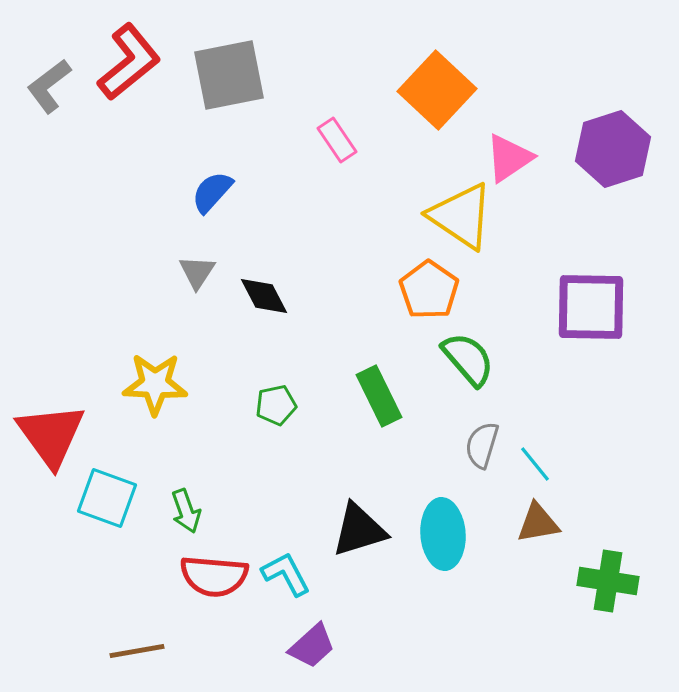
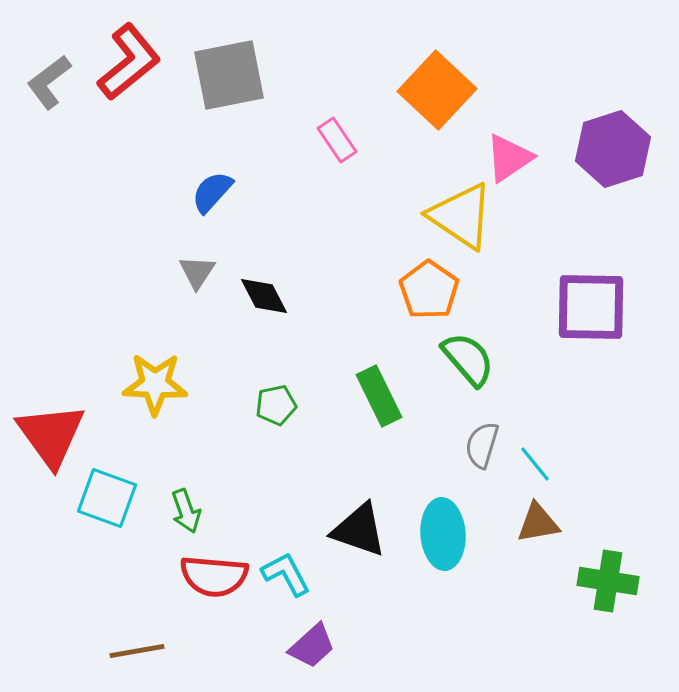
gray L-shape: moved 4 px up
black triangle: rotated 36 degrees clockwise
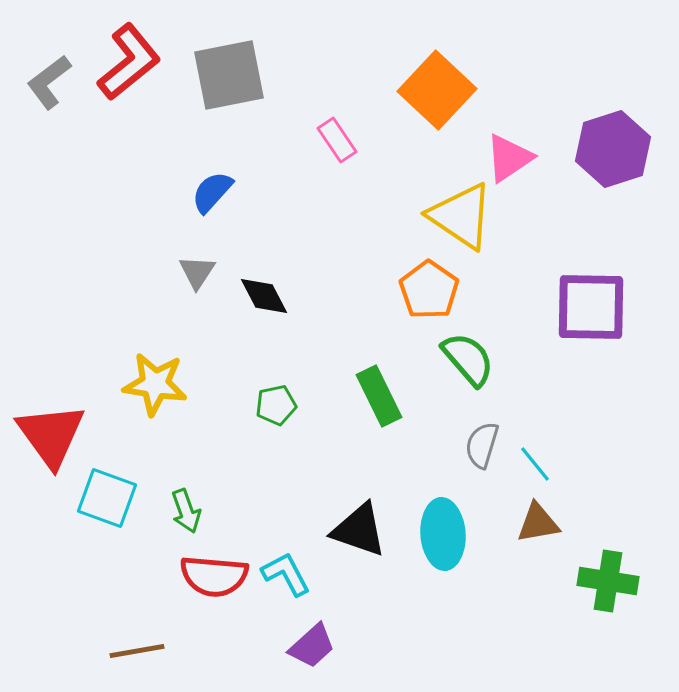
yellow star: rotated 6 degrees clockwise
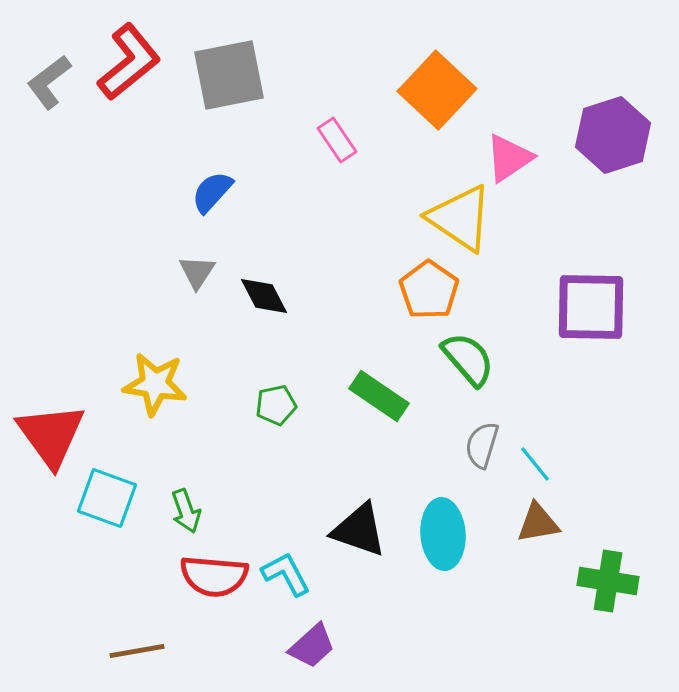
purple hexagon: moved 14 px up
yellow triangle: moved 1 px left, 2 px down
green rectangle: rotated 30 degrees counterclockwise
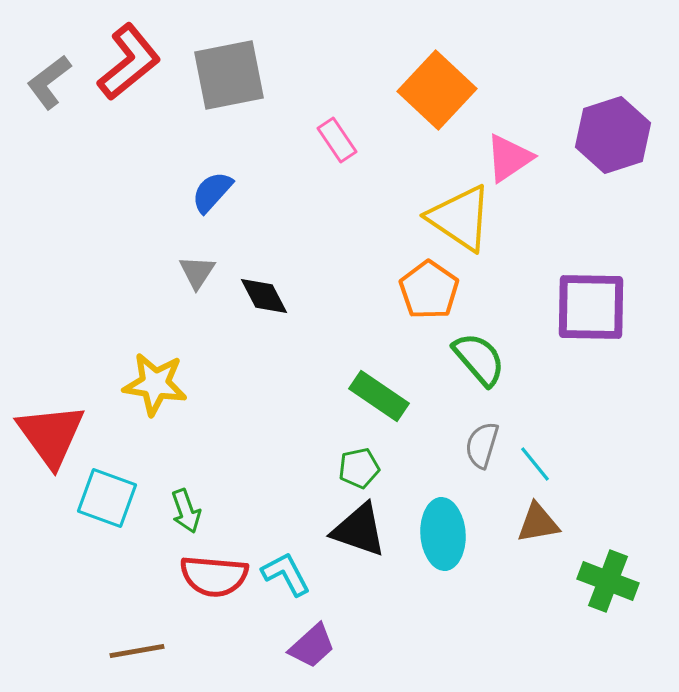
green semicircle: moved 11 px right
green pentagon: moved 83 px right, 63 px down
green cross: rotated 12 degrees clockwise
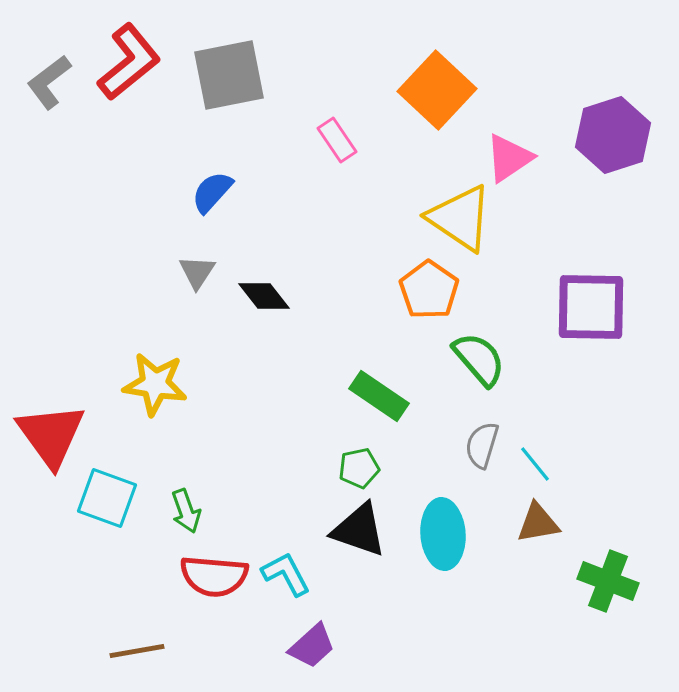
black diamond: rotated 10 degrees counterclockwise
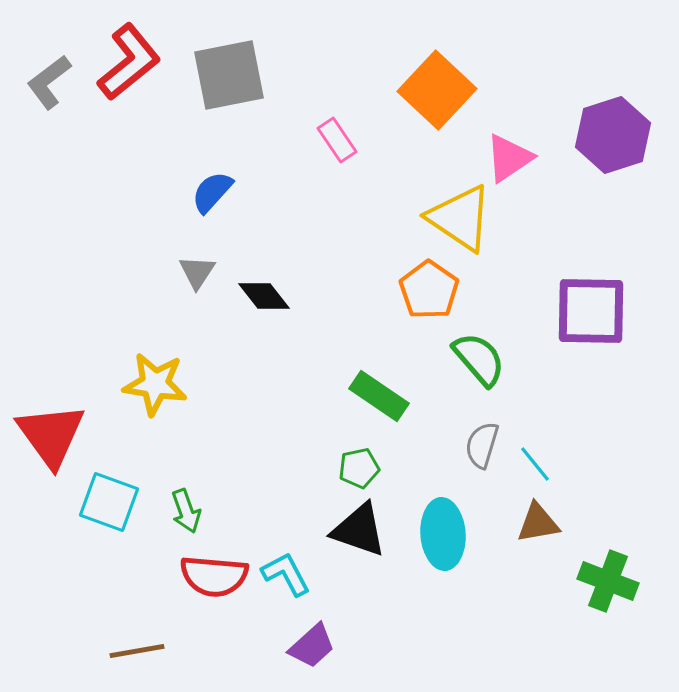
purple square: moved 4 px down
cyan square: moved 2 px right, 4 px down
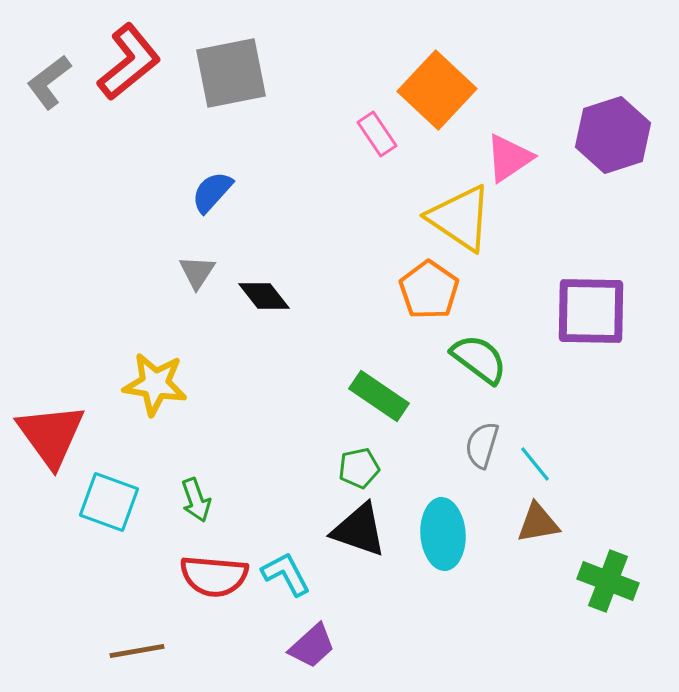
gray square: moved 2 px right, 2 px up
pink rectangle: moved 40 px right, 6 px up
green semicircle: rotated 12 degrees counterclockwise
green arrow: moved 10 px right, 11 px up
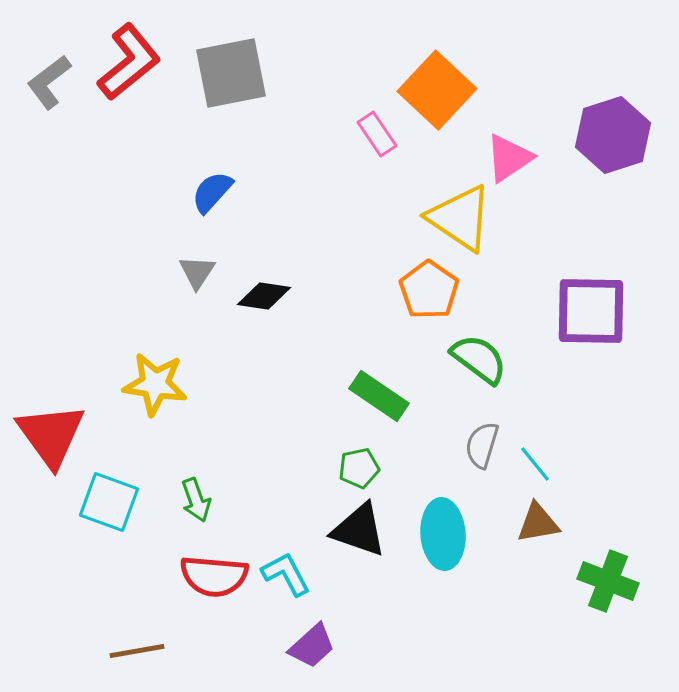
black diamond: rotated 44 degrees counterclockwise
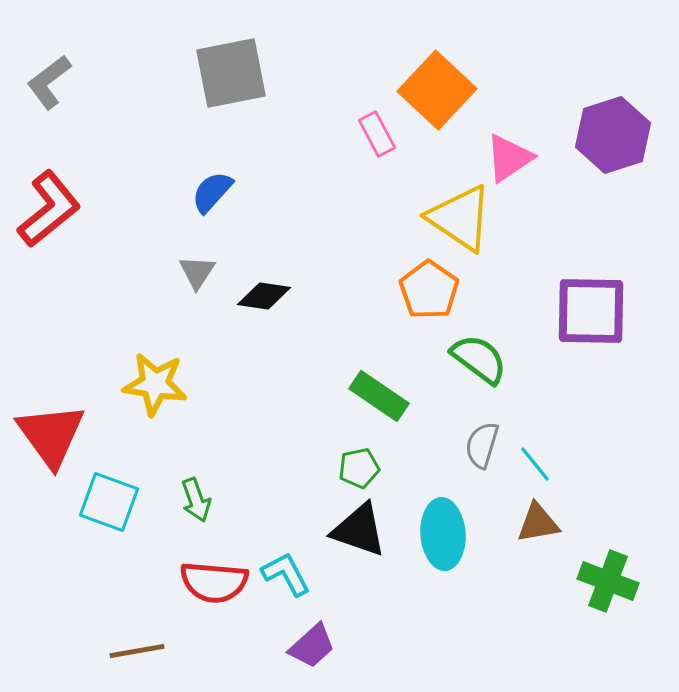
red L-shape: moved 80 px left, 147 px down
pink rectangle: rotated 6 degrees clockwise
red semicircle: moved 6 px down
